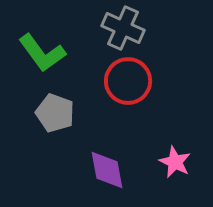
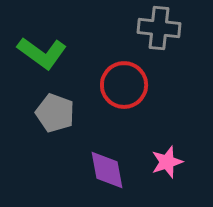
gray cross: moved 36 px right; rotated 18 degrees counterclockwise
green L-shape: rotated 18 degrees counterclockwise
red circle: moved 4 px left, 4 px down
pink star: moved 8 px left; rotated 28 degrees clockwise
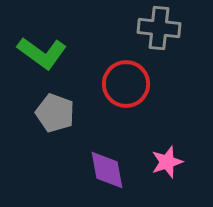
red circle: moved 2 px right, 1 px up
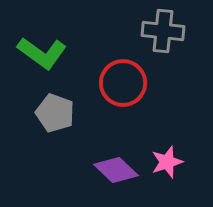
gray cross: moved 4 px right, 3 px down
red circle: moved 3 px left, 1 px up
purple diamond: moved 9 px right; rotated 36 degrees counterclockwise
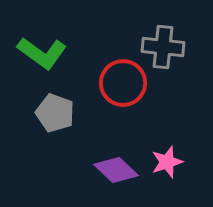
gray cross: moved 16 px down
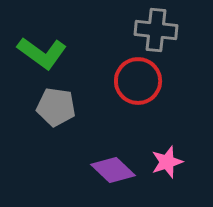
gray cross: moved 7 px left, 17 px up
red circle: moved 15 px right, 2 px up
gray pentagon: moved 1 px right, 6 px up; rotated 12 degrees counterclockwise
purple diamond: moved 3 px left
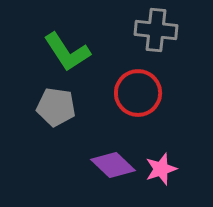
green L-shape: moved 25 px right, 1 px up; rotated 21 degrees clockwise
red circle: moved 12 px down
pink star: moved 6 px left, 7 px down
purple diamond: moved 5 px up
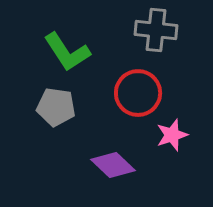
pink star: moved 11 px right, 34 px up
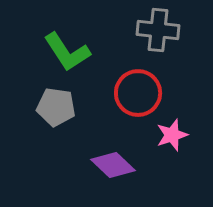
gray cross: moved 2 px right
